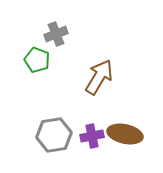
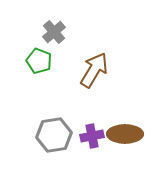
gray cross: moved 2 px left, 2 px up; rotated 20 degrees counterclockwise
green pentagon: moved 2 px right, 1 px down
brown arrow: moved 5 px left, 7 px up
brown ellipse: rotated 12 degrees counterclockwise
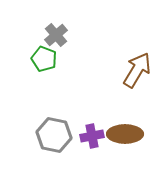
gray cross: moved 2 px right, 3 px down
green pentagon: moved 5 px right, 2 px up
brown arrow: moved 43 px right
gray hexagon: rotated 20 degrees clockwise
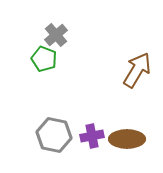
brown ellipse: moved 2 px right, 5 px down
